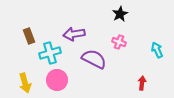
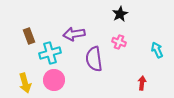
purple semicircle: rotated 125 degrees counterclockwise
pink circle: moved 3 px left
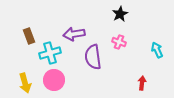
purple semicircle: moved 1 px left, 2 px up
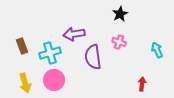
brown rectangle: moved 7 px left, 10 px down
red arrow: moved 1 px down
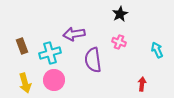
purple semicircle: moved 3 px down
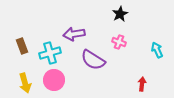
purple semicircle: rotated 50 degrees counterclockwise
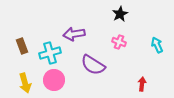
cyan arrow: moved 5 px up
purple semicircle: moved 5 px down
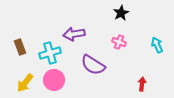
black star: moved 1 px right, 1 px up
brown rectangle: moved 2 px left, 1 px down
yellow arrow: rotated 54 degrees clockwise
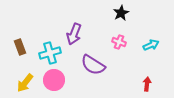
purple arrow: rotated 60 degrees counterclockwise
cyan arrow: moved 6 px left; rotated 91 degrees clockwise
red arrow: moved 5 px right
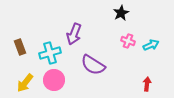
pink cross: moved 9 px right, 1 px up
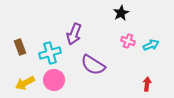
yellow arrow: rotated 24 degrees clockwise
